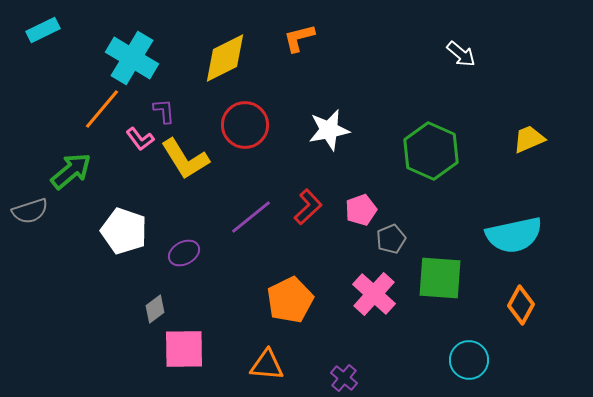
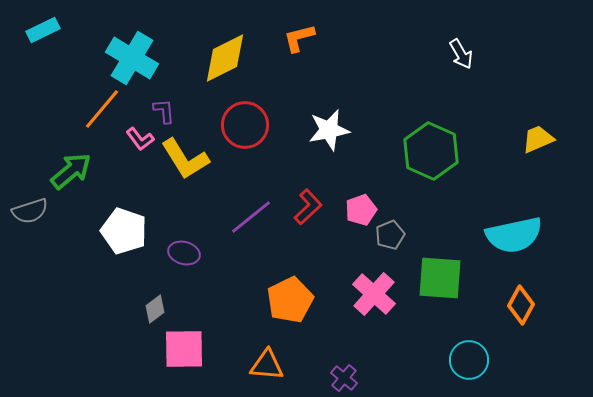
white arrow: rotated 20 degrees clockwise
yellow trapezoid: moved 9 px right
gray pentagon: moved 1 px left, 4 px up
purple ellipse: rotated 44 degrees clockwise
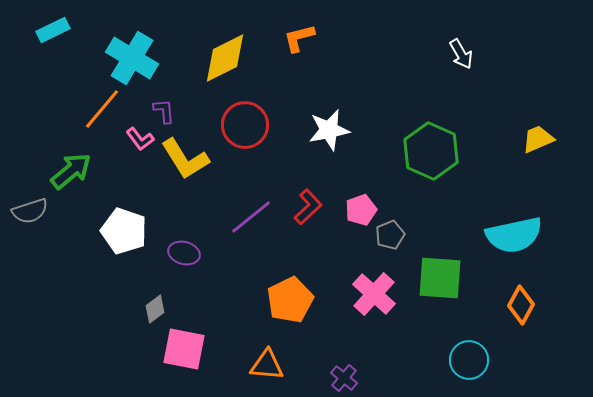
cyan rectangle: moved 10 px right
pink square: rotated 12 degrees clockwise
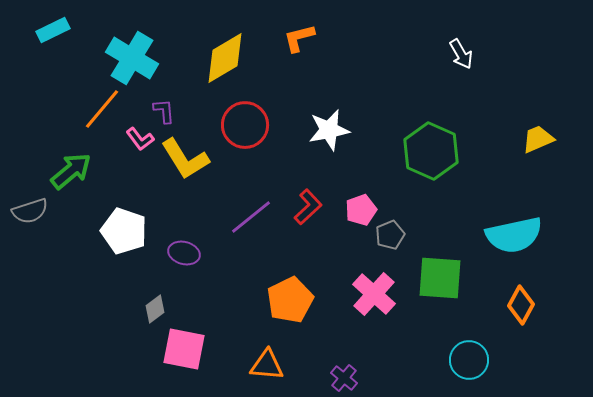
yellow diamond: rotated 4 degrees counterclockwise
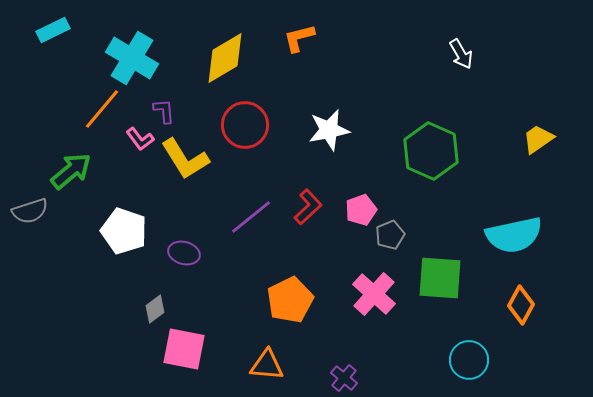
yellow trapezoid: rotated 12 degrees counterclockwise
